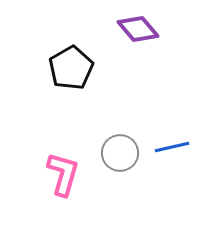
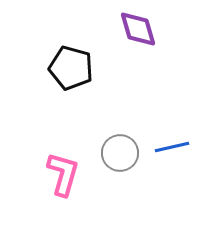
purple diamond: rotated 24 degrees clockwise
black pentagon: rotated 27 degrees counterclockwise
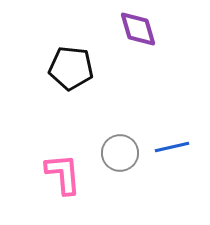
black pentagon: rotated 9 degrees counterclockwise
pink L-shape: rotated 21 degrees counterclockwise
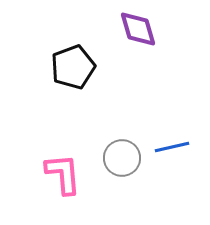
black pentagon: moved 2 px right, 1 px up; rotated 27 degrees counterclockwise
gray circle: moved 2 px right, 5 px down
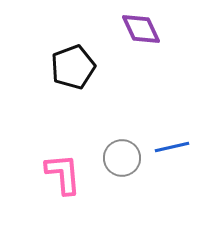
purple diamond: moved 3 px right; rotated 9 degrees counterclockwise
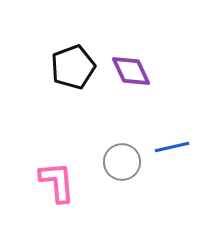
purple diamond: moved 10 px left, 42 px down
gray circle: moved 4 px down
pink L-shape: moved 6 px left, 8 px down
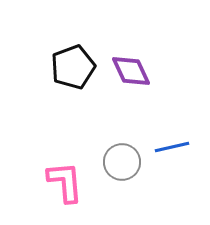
pink L-shape: moved 8 px right
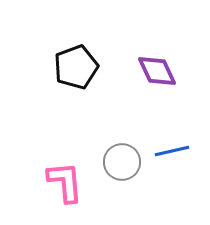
black pentagon: moved 3 px right
purple diamond: moved 26 px right
blue line: moved 4 px down
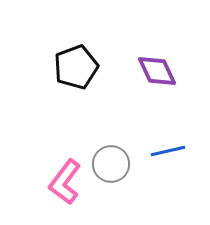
blue line: moved 4 px left
gray circle: moved 11 px left, 2 px down
pink L-shape: rotated 138 degrees counterclockwise
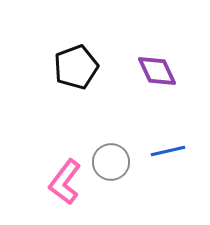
gray circle: moved 2 px up
